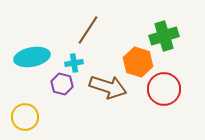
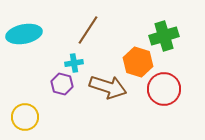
cyan ellipse: moved 8 px left, 23 px up
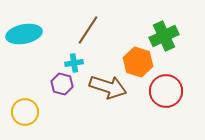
green cross: rotated 8 degrees counterclockwise
red circle: moved 2 px right, 2 px down
yellow circle: moved 5 px up
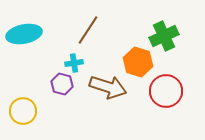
yellow circle: moved 2 px left, 1 px up
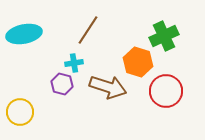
yellow circle: moved 3 px left, 1 px down
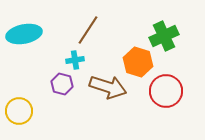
cyan cross: moved 1 px right, 3 px up
yellow circle: moved 1 px left, 1 px up
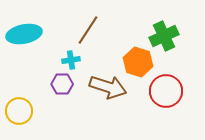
cyan cross: moved 4 px left
purple hexagon: rotated 15 degrees counterclockwise
